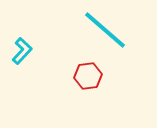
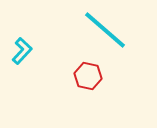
red hexagon: rotated 20 degrees clockwise
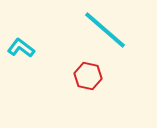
cyan L-shape: moved 1 px left, 3 px up; rotated 96 degrees counterclockwise
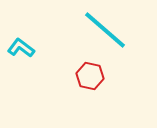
red hexagon: moved 2 px right
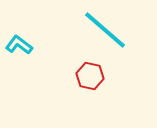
cyan L-shape: moved 2 px left, 3 px up
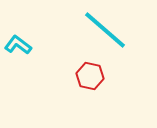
cyan L-shape: moved 1 px left
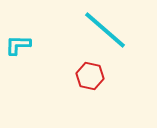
cyan L-shape: rotated 36 degrees counterclockwise
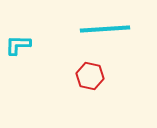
cyan line: moved 1 px up; rotated 45 degrees counterclockwise
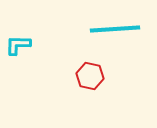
cyan line: moved 10 px right
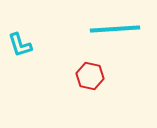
cyan L-shape: moved 2 px right; rotated 108 degrees counterclockwise
